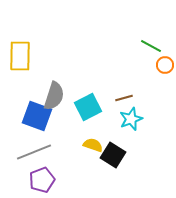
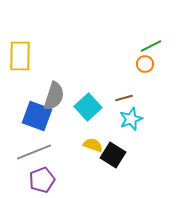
green line: rotated 55 degrees counterclockwise
orange circle: moved 20 px left, 1 px up
cyan square: rotated 16 degrees counterclockwise
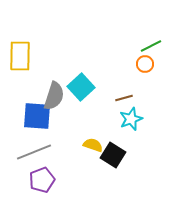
cyan square: moved 7 px left, 20 px up
blue square: rotated 16 degrees counterclockwise
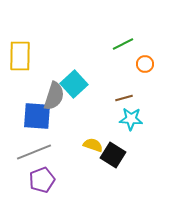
green line: moved 28 px left, 2 px up
cyan square: moved 7 px left, 3 px up
cyan star: rotated 25 degrees clockwise
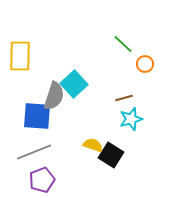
green line: rotated 70 degrees clockwise
cyan star: rotated 20 degrees counterclockwise
black square: moved 2 px left
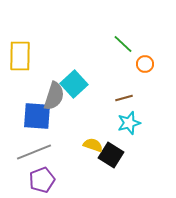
cyan star: moved 2 px left, 4 px down
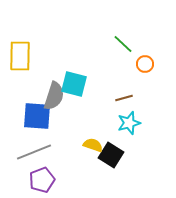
cyan square: rotated 32 degrees counterclockwise
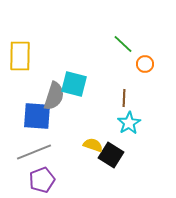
brown line: rotated 72 degrees counterclockwise
cyan star: rotated 15 degrees counterclockwise
